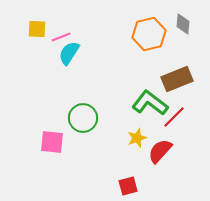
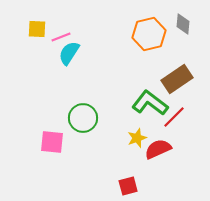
brown rectangle: rotated 12 degrees counterclockwise
red semicircle: moved 2 px left, 2 px up; rotated 24 degrees clockwise
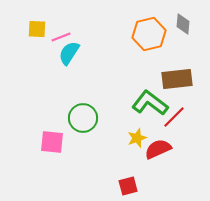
brown rectangle: rotated 28 degrees clockwise
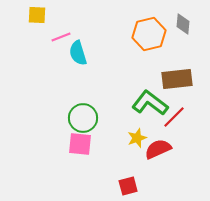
yellow square: moved 14 px up
cyan semicircle: moved 9 px right; rotated 50 degrees counterclockwise
pink square: moved 28 px right, 2 px down
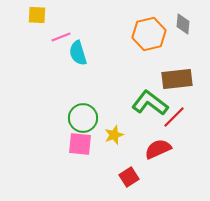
yellow star: moved 23 px left, 3 px up
red square: moved 1 px right, 9 px up; rotated 18 degrees counterclockwise
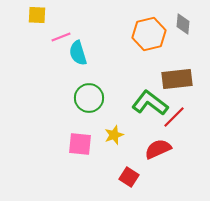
green circle: moved 6 px right, 20 px up
red square: rotated 24 degrees counterclockwise
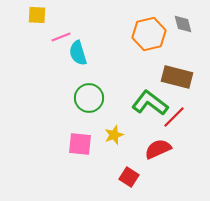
gray diamond: rotated 20 degrees counterclockwise
brown rectangle: moved 2 px up; rotated 20 degrees clockwise
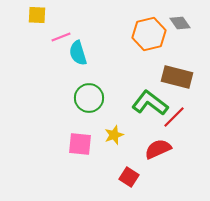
gray diamond: moved 3 px left, 1 px up; rotated 20 degrees counterclockwise
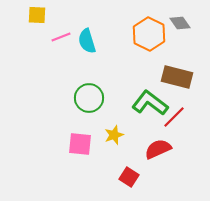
orange hexagon: rotated 20 degrees counterclockwise
cyan semicircle: moved 9 px right, 12 px up
